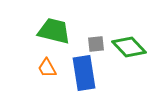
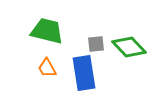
green trapezoid: moved 7 px left
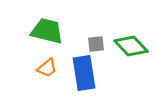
green diamond: moved 2 px right, 1 px up
orange trapezoid: rotated 100 degrees counterclockwise
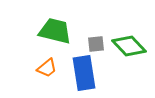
green trapezoid: moved 8 px right
green diamond: moved 2 px left
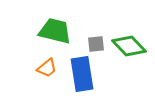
blue rectangle: moved 2 px left, 1 px down
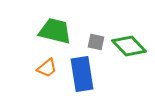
gray square: moved 2 px up; rotated 18 degrees clockwise
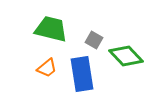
green trapezoid: moved 4 px left, 2 px up
gray square: moved 2 px left, 2 px up; rotated 18 degrees clockwise
green diamond: moved 3 px left, 10 px down
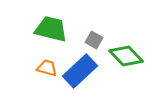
orange trapezoid: rotated 125 degrees counterclockwise
blue rectangle: moved 2 px left, 3 px up; rotated 56 degrees clockwise
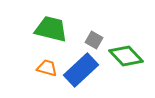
blue rectangle: moved 1 px right, 1 px up
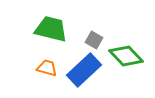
blue rectangle: moved 3 px right
